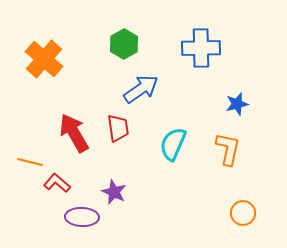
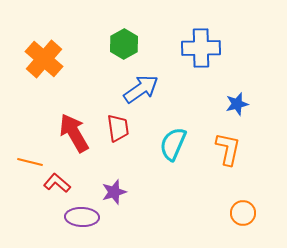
purple star: rotated 30 degrees clockwise
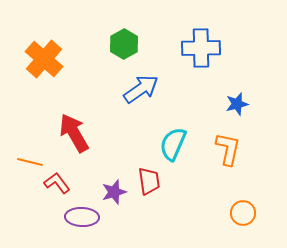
red trapezoid: moved 31 px right, 53 px down
red L-shape: rotated 12 degrees clockwise
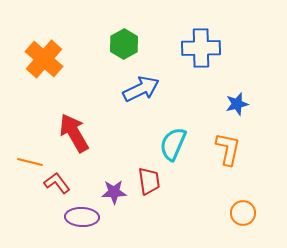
blue arrow: rotated 9 degrees clockwise
purple star: rotated 15 degrees clockwise
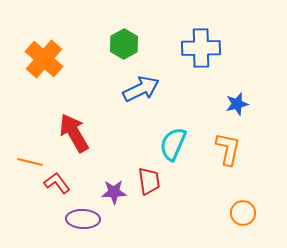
purple ellipse: moved 1 px right, 2 px down
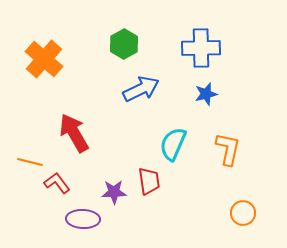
blue star: moved 31 px left, 10 px up
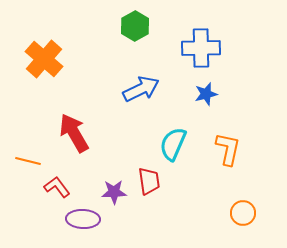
green hexagon: moved 11 px right, 18 px up
orange line: moved 2 px left, 1 px up
red L-shape: moved 4 px down
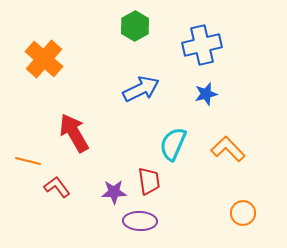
blue cross: moved 1 px right, 3 px up; rotated 12 degrees counterclockwise
orange L-shape: rotated 56 degrees counterclockwise
purple ellipse: moved 57 px right, 2 px down
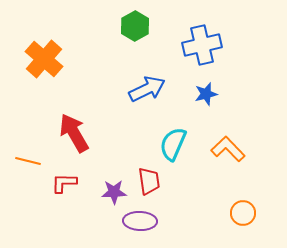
blue arrow: moved 6 px right
red L-shape: moved 7 px right, 4 px up; rotated 52 degrees counterclockwise
